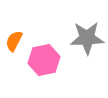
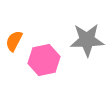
gray star: moved 2 px down
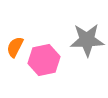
orange semicircle: moved 1 px right, 6 px down
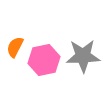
gray star: moved 4 px left, 16 px down
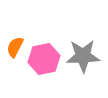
pink hexagon: moved 1 px up
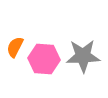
pink hexagon: rotated 16 degrees clockwise
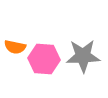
orange semicircle: rotated 105 degrees counterclockwise
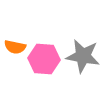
gray star: rotated 12 degrees clockwise
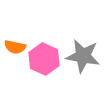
pink hexagon: rotated 20 degrees clockwise
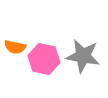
pink hexagon: rotated 12 degrees counterclockwise
